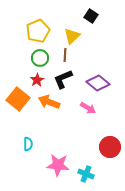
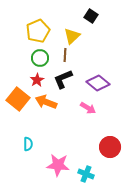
orange arrow: moved 3 px left
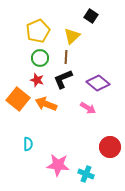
brown line: moved 1 px right, 2 px down
red star: rotated 24 degrees counterclockwise
orange arrow: moved 2 px down
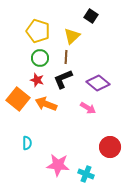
yellow pentagon: rotated 30 degrees counterclockwise
cyan semicircle: moved 1 px left, 1 px up
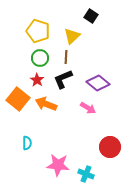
red star: rotated 16 degrees clockwise
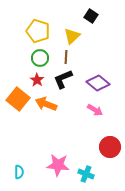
pink arrow: moved 7 px right, 2 px down
cyan semicircle: moved 8 px left, 29 px down
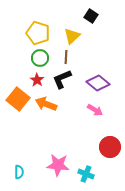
yellow pentagon: moved 2 px down
black L-shape: moved 1 px left
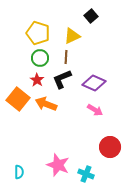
black square: rotated 16 degrees clockwise
yellow triangle: rotated 18 degrees clockwise
purple diamond: moved 4 px left; rotated 15 degrees counterclockwise
pink star: rotated 15 degrees clockwise
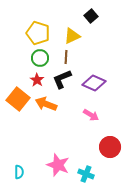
pink arrow: moved 4 px left, 5 px down
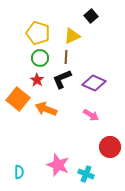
orange arrow: moved 5 px down
